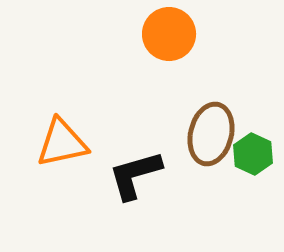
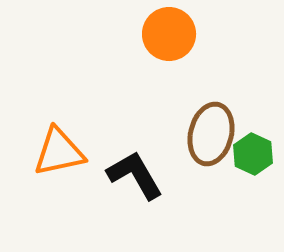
orange triangle: moved 3 px left, 9 px down
black L-shape: rotated 76 degrees clockwise
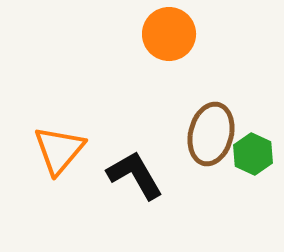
orange triangle: moved 2 px up; rotated 38 degrees counterclockwise
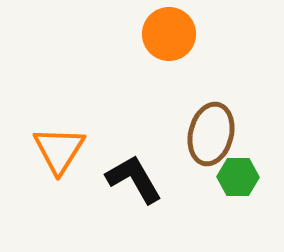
orange triangle: rotated 8 degrees counterclockwise
green hexagon: moved 15 px left, 23 px down; rotated 24 degrees counterclockwise
black L-shape: moved 1 px left, 4 px down
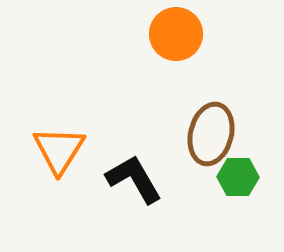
orange circle: moved 7 px right
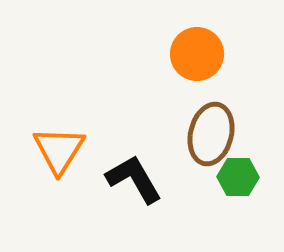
orange circle: moved 21 px right, 20 px down
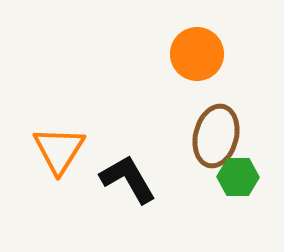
brown ellipse: moved 5 px right, 2 px down
black L-shape: moved 6 px left
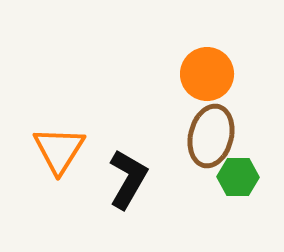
orange circle: moved 10 px right, 20 px down
brown ellipse: moved 5 px left
black L-shape: rotated 60 degrees clockwise
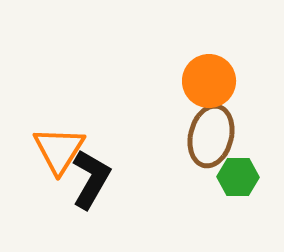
orange circle: moved 2 px right, 7 px down
black L-shape: moved 37 px left
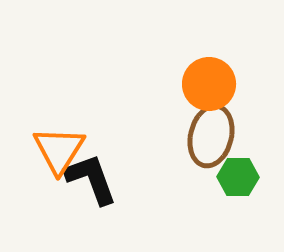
orange circle: moved 3 px down
black L-shape: rotated 50 degrees counterclockwise
